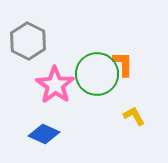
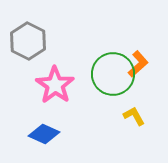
orange L-shape: moved 15 px right; rotated 48 degrees clockwise
green circle: moved 16 px right
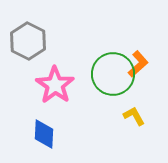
blue diamond: rotated 68 degrees clockwise
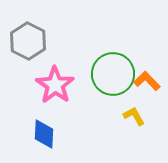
orange L-shape: moved 9 px right, 17 px down; rotated 92 degrees counterclockwise
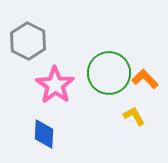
green circle: moved 4 px left, 1 px up
orange L-shape: moved 2 px left, 2 px up
